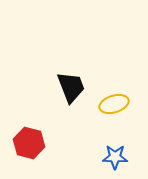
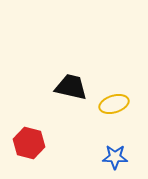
black trapezoid: rotated 56 degrees counterclockwise
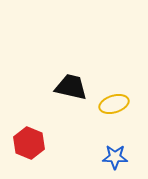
red hexagon: rotated 8 degrees clockwise
